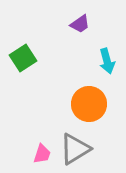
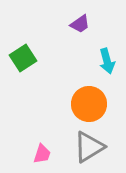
gray triangle: moved 14 px right, 2 px up
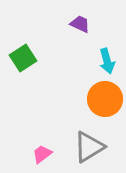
purple trapezoid: rotated 120 degrees counterclockwise
orange circle: moved 16 px right, 5 px up
pink trapezoid: rotated 145 degrees counterclockwise
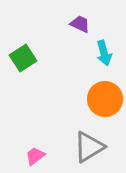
cyan arrow: moved 3 px left, 8 px up
pink trapezoid: moved 7 px left, 2 px down
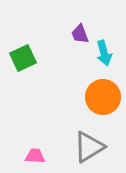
purple trapezoid: moved 10 px down; rotated 135 degrees counterclockwise
green square: rotated 8 degrees clockwise
orange circle: moved 2 px left, 2 px up
pink trapezoid: rotated 40 degrees clockwise
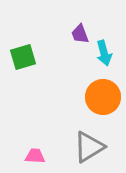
green square: moved 1 px up; rotated 8 degrees clockwise
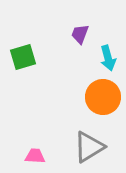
purple trapezoid: rotated 40 degrees clockwise
cyan arrow: moved 4 px right, 5 px down
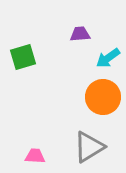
purple trapezoid: rotated 65 degrees clockwise
cyan arrow: rotated 70 degrees clockwise
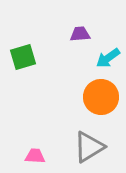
orange circle: moved 2 px left
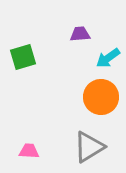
pink trapezoid: moved 6 px left, 5 px up
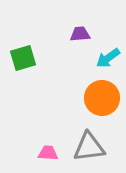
green square: moved 1 px down
orange circle: moved 1 px right, 1 px down
gray triangle: rotated 24 degrees clockwise
pink trapezoid: moved 19 px right, 2 px down
